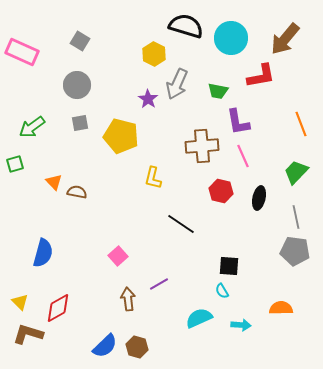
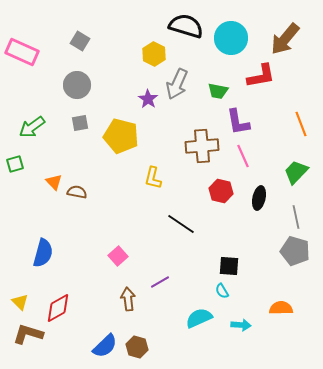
gray pentagon at (295, 251): rotated 8 degrees clockwise
purple line at (159, 284): moved 1 px right, 2 px up
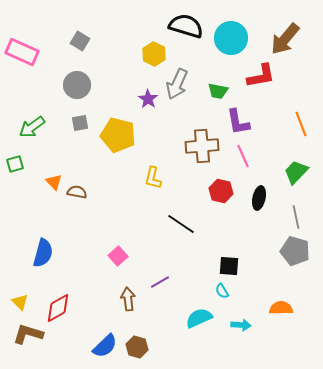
yellow pentagon at (121, 136): moved 3 px left, 1 px up
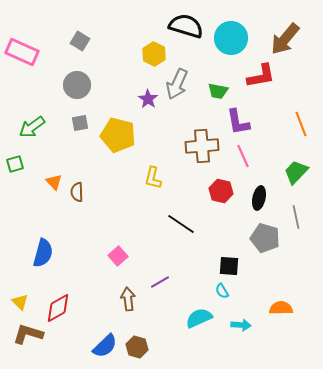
brown semicircle at (77, 192): rotated 102 degrees counterclockwise
gray pentagon at (295, 251): moved 30 px left, 13 px up
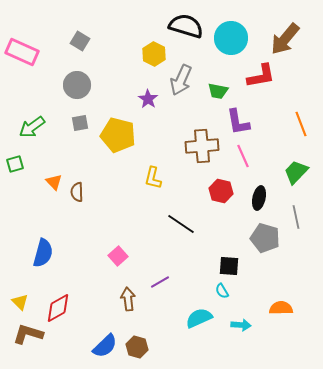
gray arrow at (177, 84): moved 4 px right, 4 px up
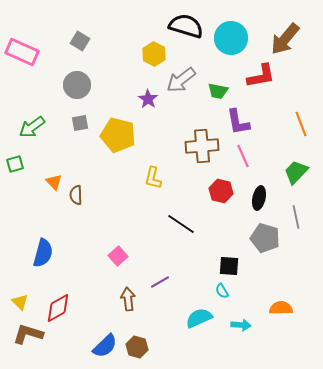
gray arrow at (181, 80): rotated 28 degrees clockwise
brown semicircle at (77, 192): moved 1 px left, 3 px down
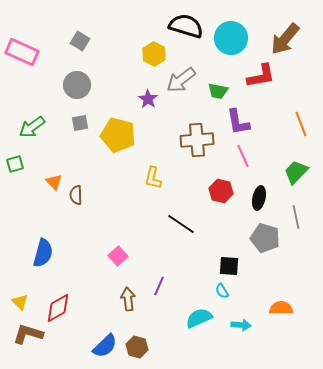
brown cross at (202, 146): moved 5 px left, 6 px up
purple line at (160, 282): moved 1 px left, 4 px down; rotated 36 degrees counterclockwise
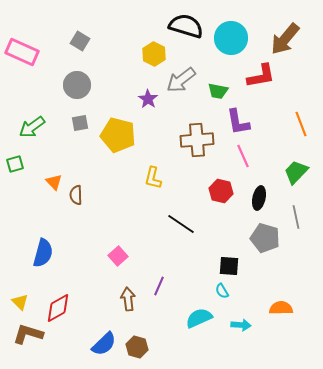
blue semicircle at (105, 346): moved 1 px left, 2 px up
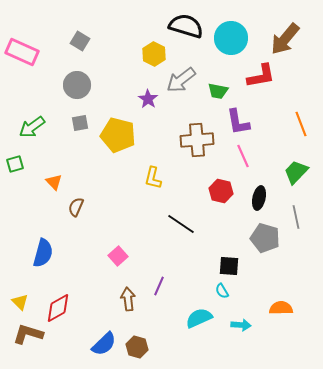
brown semicircle at (76, 195): moved 12 px down; rotated 24 degrees clockwise
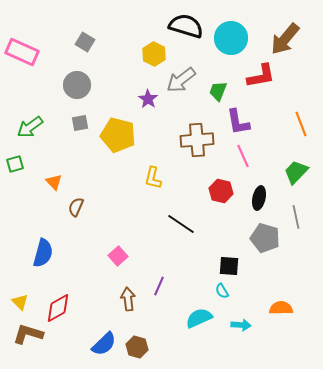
gray square at (80, 41): moved 5 px right, 1 px down
green trapezoid at (218, 91): rotated 100 degrees clockwise
green arrow at (32, 127): moved 2 px left
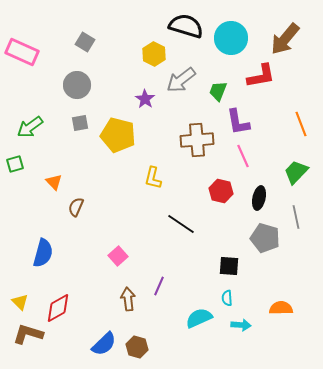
purple star at (148, 99): moved 3 px left
cyan semicircle at (222, 291): moved 5 px right, 7 px down; rotated 28 degrees clockwise
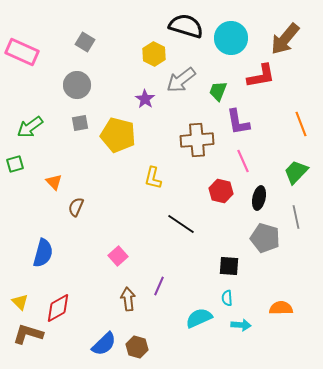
pink line at (243, 156): moved 5 px down
